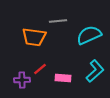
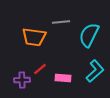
gray line: moved 3 px right, 1 px down
cyan semicircle: rotated 40 degrees counterclockwise
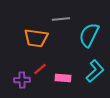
gray line: moved 3 px up
orange trapezoid: moved 2 px right, 1 px down
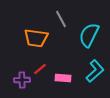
gray line: rotated 66 degrees clockwise
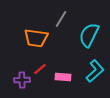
gray line: rotated 60 degrees clockwise
pink rectangle: moved 1 px up
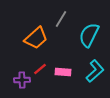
orange trapezoid: rotated 50 degrees counterclockwise
pink rectangle: moved 5 px up
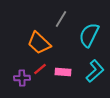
orange trapezoid: moved 3 px right, 5 px down; rotated 85 degrees clockwise
purple cross: moved 2 px up
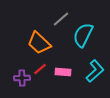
gray line: rotated 18 degrees clockwise
cyan semicircle: moved 6 px left
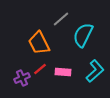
orange trapezoid: rotated 20 degrees clockwise
purple cross: rotated 21 degrees counterclockwise
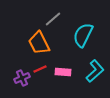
gray line: moved 8 px left
red line: rotated 16 degrees clockwise
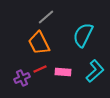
gray line: moved 7 px left, 2 px up
